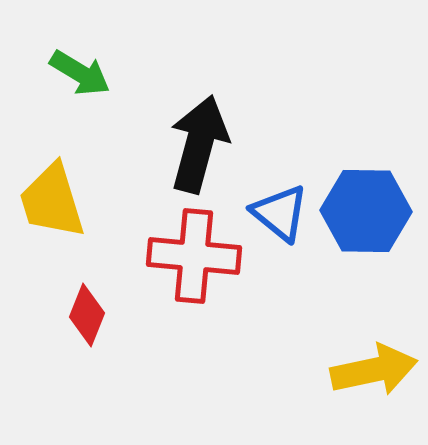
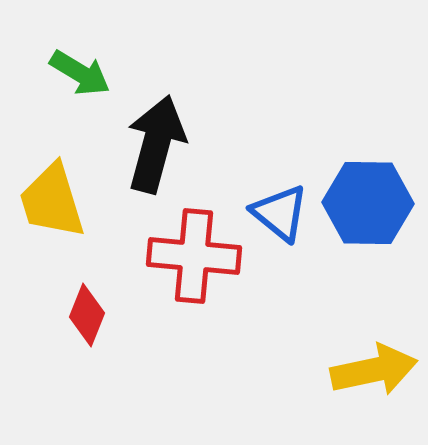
black arrow: moved 43 px left
blue hexagon: moved 2 px right, 8 px up
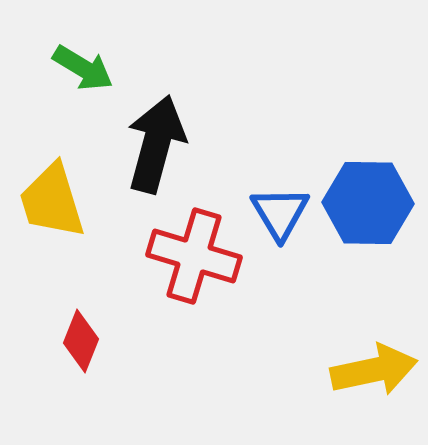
green arrow: moved 3 px right, 5 px up
blue triangle: rotated 20 degrees clockwise
red cross: rotated 12 degrees clockwise
red diamond: moved 6 px left, 26 px down
